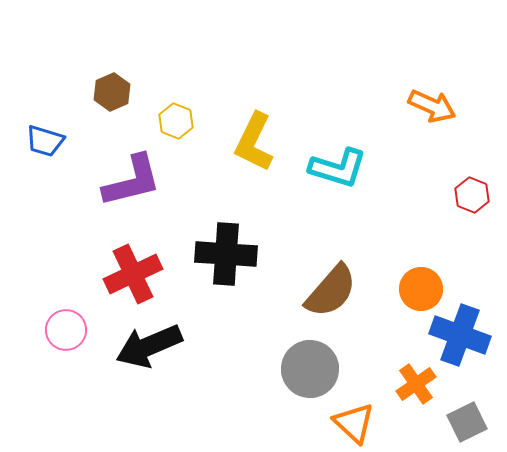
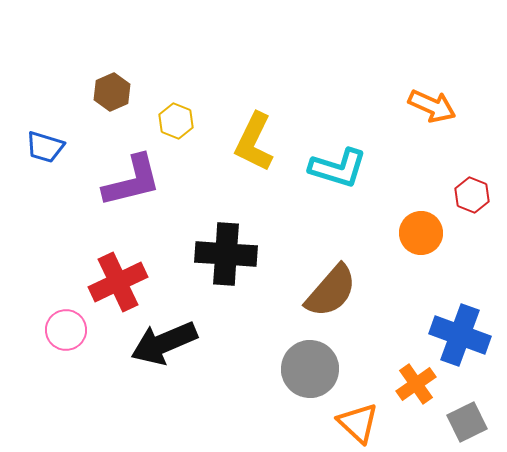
blue trapezoid: moved 6 px down
red cross: moved 15 px left, 8 px down
orange circle: moved 56 px up
black arrow: moved 15 px right, 3 px up
orange triangle: moved 4 px right
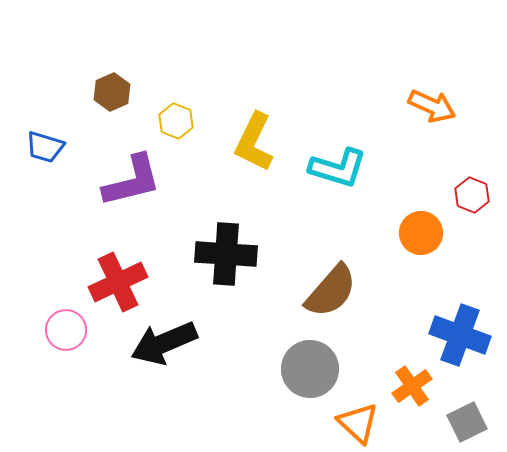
orange cross: moved 4 px left, 2 px down
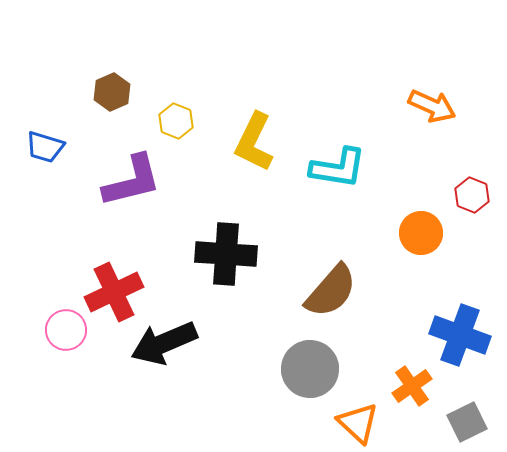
cyan L-shape: rotated 8 degrees counterclockwise
red cross: moved 4 px left, 10 px down
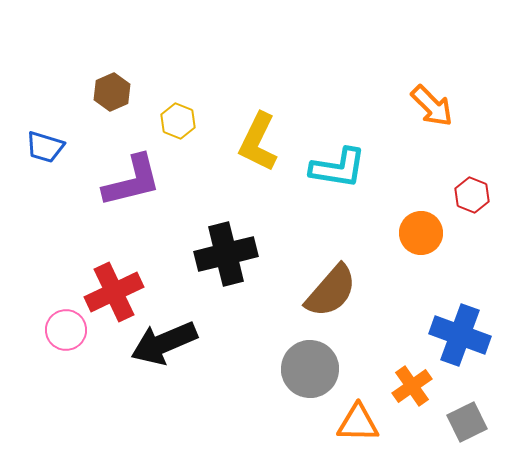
orange arrow: rotated 21 degrees clockwise
yellow hexagon: moved 2 px right
yellow L-shape: moved 4 px right
black cross: rotated 18 degrees counterclockwise
orange triangle: rotated 42 degrees counterclockwise
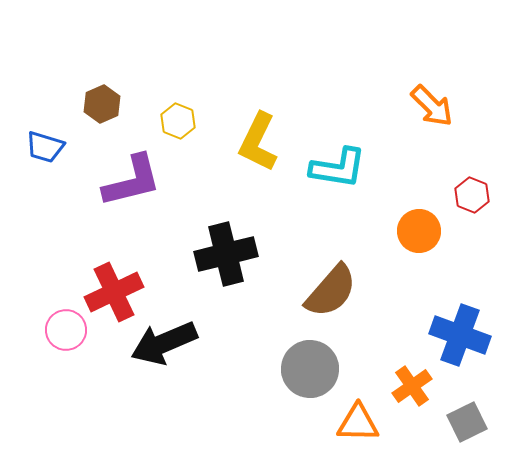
brown hexagon: moved 10 px left, 12 px down
orange circle: moved 2 px left, 2 px up
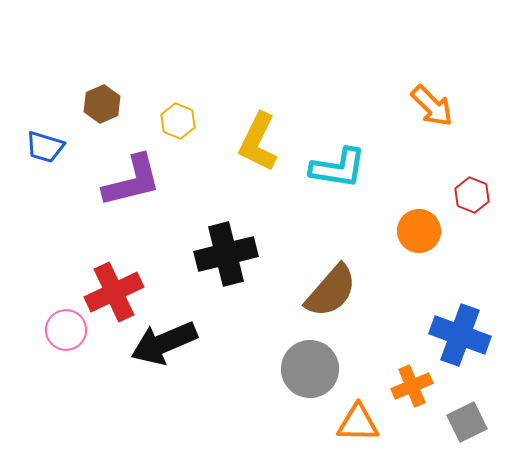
orange cross: rotated 12 degrees clockwise
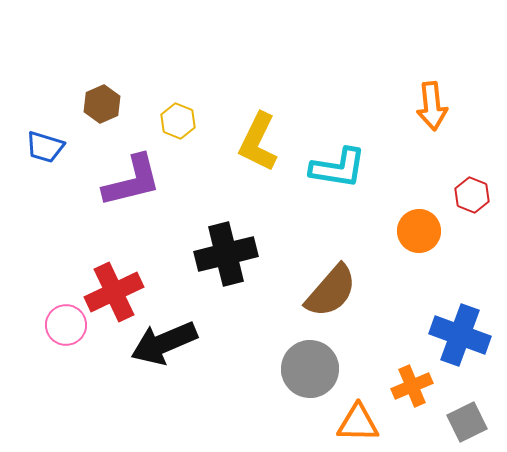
orange arrow: rotated 39 degrees clockwise
pink circle: moved 5 px up
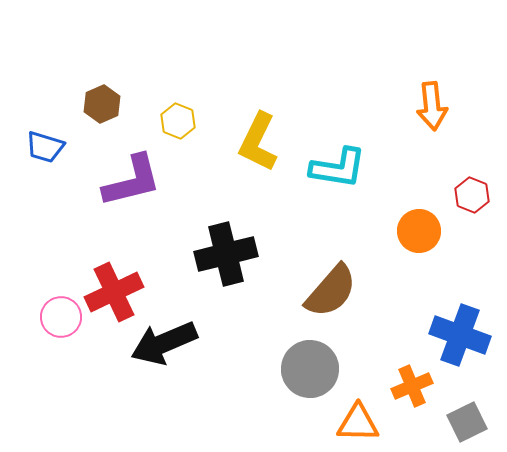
pink circle: moved 5 px left, 8 px up
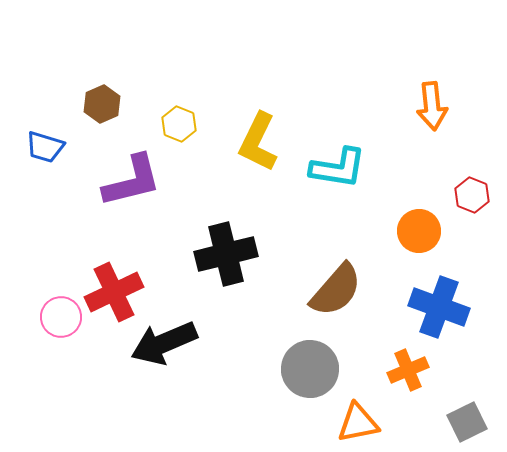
yellow hexagon: moved 1 px right, 3 px down
brown semicircle: moved 5 px right, 1 px up
blue cross: moved 21 px left, 28 px up
orange cross: moved 4 px left, 16 px up
orange triangle: rotated 12 degrees counterclockwise
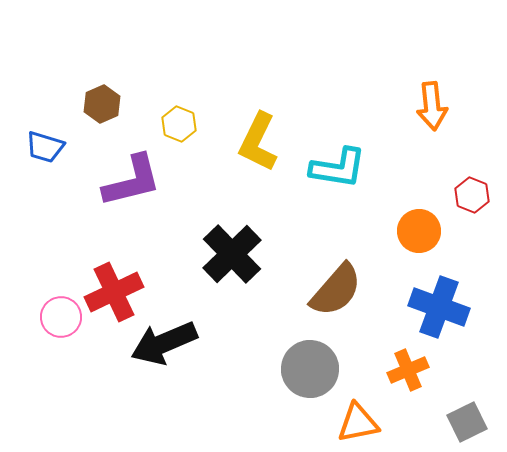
black cross: moved 6 px right; rotated 30 degrees counterclockwise
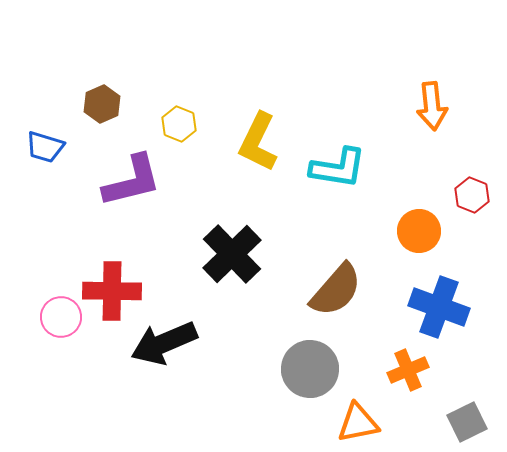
red cross: moved 2 px left, 1 px up; rotated 26 degrees clockwise
